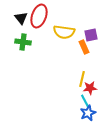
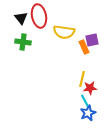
red ellipse: rotated 30 degrees counterclockwise
purple square: moved 1 px right, 5 px down
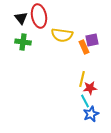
yellow semicircle: moved 2 px left, 3 px down
blue star: moved 3 px right, 1 px down
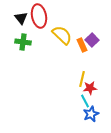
yellow semicircle: rotated 145 degrees counterclockwise
purple square: rotated 32 degrees counterclockwise
orange rectangle: moved 2 px left, 2 px up
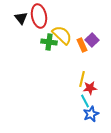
green cross: moved 26 px right
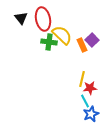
red ellipse: moved 4 px right, 3 px down
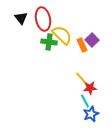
yellow line: rotated 56 degrees counterclockwise
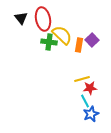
orange rectangle: moved 3 px left; rotated 32 degrees clockwise
yellow line: rotated 63 degrees counterclockwise
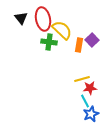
yellow semicircle: moved 5 px up
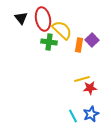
cyan line: moved 12 px left, 15 px down
